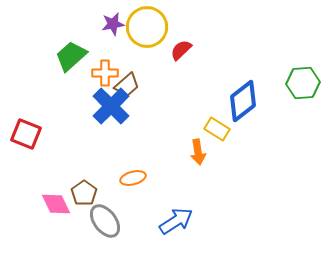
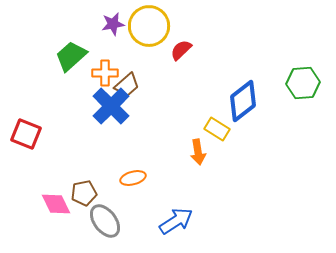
yellow circle: moved 2 px right, 1 px up
brown pentagon: rotated 25 degrees clockwise
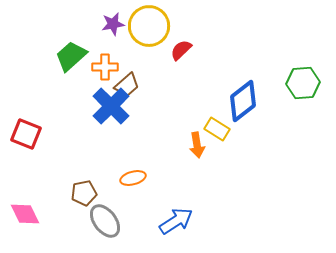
orange cross: moved 6 px up
orange arrow: moved 1 px left, 7 px up
pink diamond: moved 31 px left, 10 px down
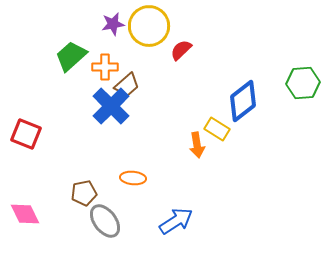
orange ellipse: rotated 20 degrees clockwise
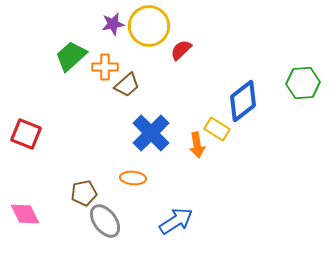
blue cross: moved 40 px right, 27 px down
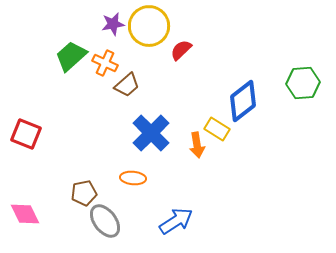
orange cross: moved 4 px up; rotated 25 degrees clockwise
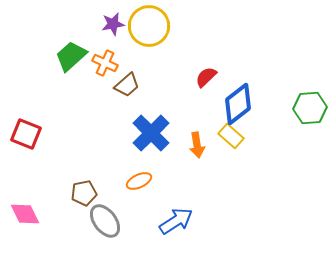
red semicircle: moved 25 px right, 27 px down
green hexagon: moved 7 px right, 25 px down
blue diamond: moved 5 px left, 3 px down
yellow rectangle: moved 14 px right, 7 px down; rotated 10 degrees clockwise
orange ellipse: moved 6 px right, 3 px down; rotated 30 degrees counterclockwise
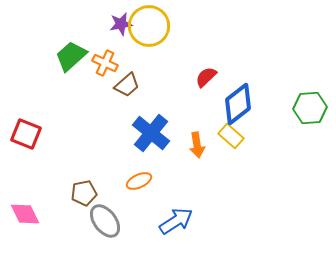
purple star: moved 8 px right
blue cross: rotated 6 degrees counterclockwise
